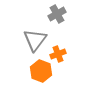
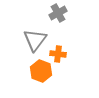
gray cross: moved 1 px right, 1 px up
orange cross: rotated 28 degrees clockwise
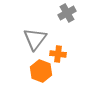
gray cross: moved 9 px right
gray triangle: moved 1 px up
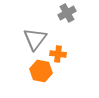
orange hexagon: rotated 10 degrees counterclockwise
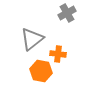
gray triangle: moved 3 px left; rotated 15 degrees clockwise
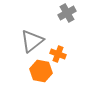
gray triangle: moved 2 px down
orange cross: rotated 14 degrees clockwise
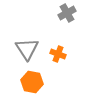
gray triangle: moved 5 px left, 8 px down; rotated 25 degrees counterclockwise
orange hexagon: moved 9 px left, 11 px down
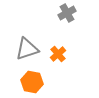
gray triangle: rotated 45 degrees clockwise
orange cross: rotated 28 degrees clockwise
